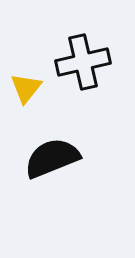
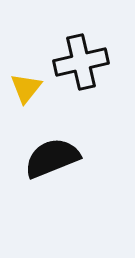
black cross: moved 2 px left
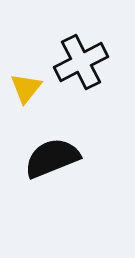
black cross: rotated 14 degrees counterclockwise
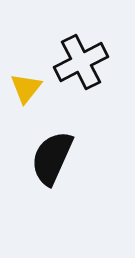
black semicircle: rotated 44 degrees counterclockwise
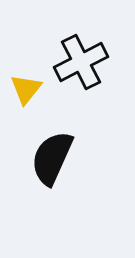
yellow triangle: moved 1 px down
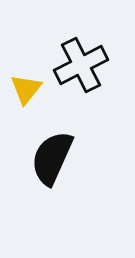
black cross: moved 3 px down
